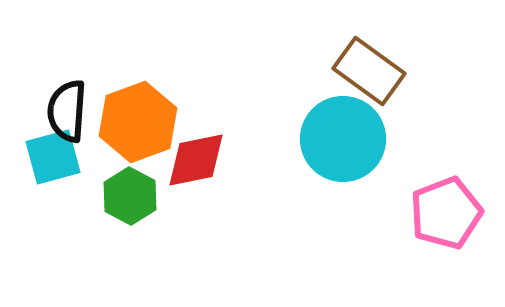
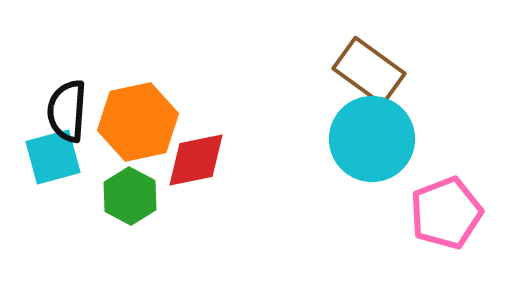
orange hexagon: rotated 8 degrees clockwise
cyan circle: moved 29 px right
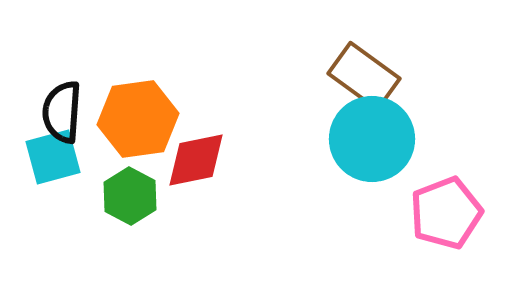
brown rectangle: moved 5 px left, 5 px down
black semicircle: moved 5 px left, 1 px down
orange hexagon: moved 3 px up; rotated 4 degrees clockwise
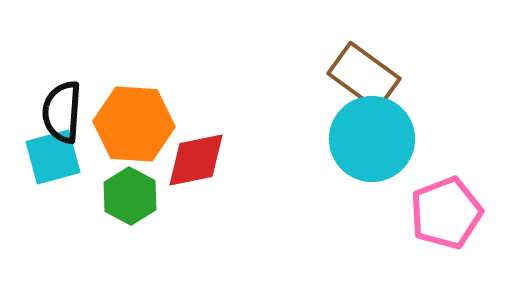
orange hexagon: moved 4 px left, 5 px down; rotated 12 degrees clockwise
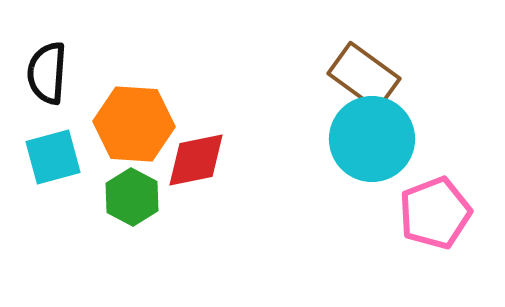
black semicircle: moved 15 px left, 39 px up
green hexagon: moved 2 px right, 1 px down
pink pentagon: moved 11 px left
